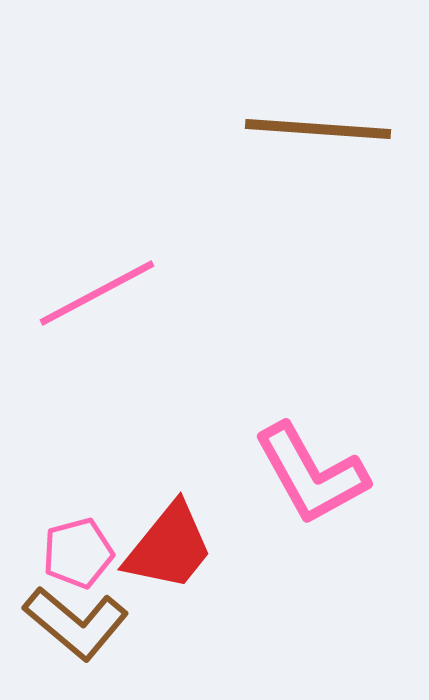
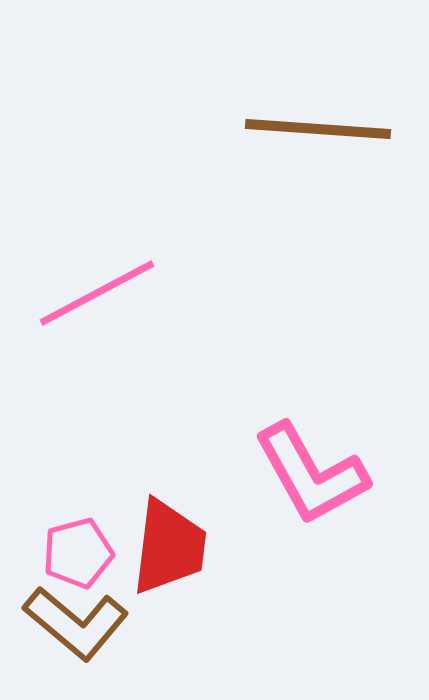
red trapezoid: rotated 32 degrees counterclockwise
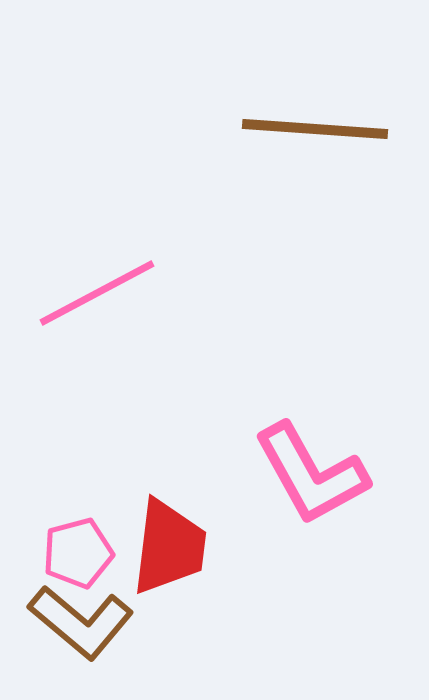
brown line: moved 3 px left
brown L-shape: moved 5 px right, 1 px up
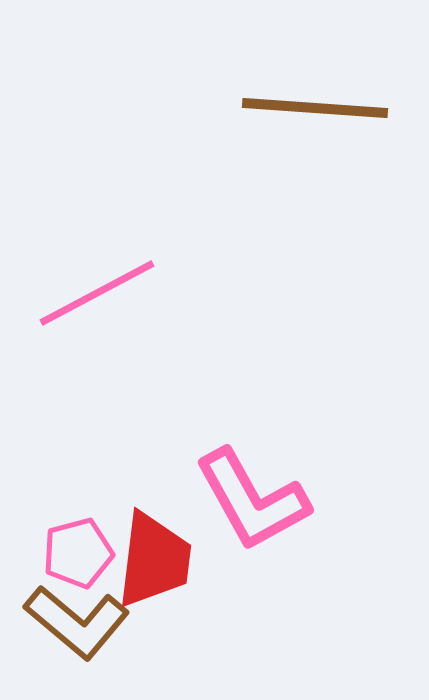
brown line: moved 21 px up
pink L-shape: moved 59 px left, 26 px down
red trapezoid: moved 15 px left, 13 px down
brown L-shape: moved 4 px left
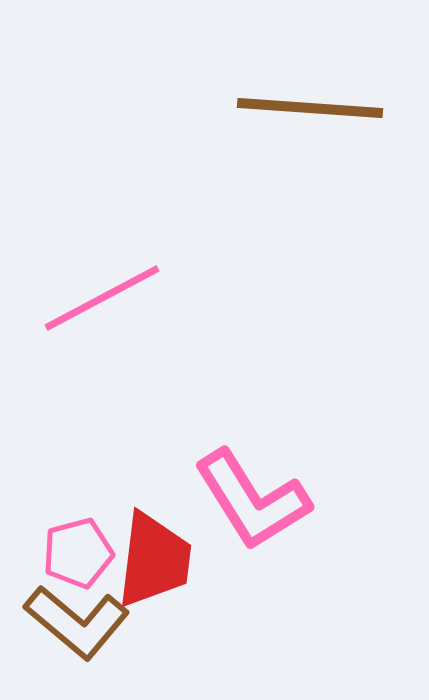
brown line: moved 5 px left
pink line: moved 5 px right, 5 px down
pink L-shape: rotated 3 degrees counterclockwise
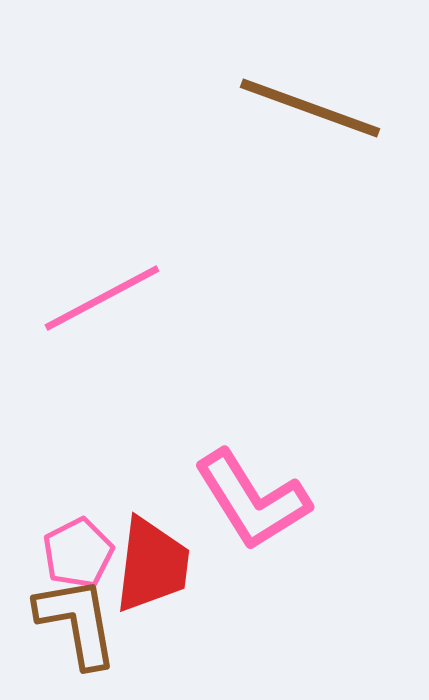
brown line: rotated 16 degrees clockwise
pink pentagon: rotated 12 degrees counterclockwise
red trapezoid: moved 2 px left, 5 px down
brown L-shape: rotated 140 degrees counterclockwise
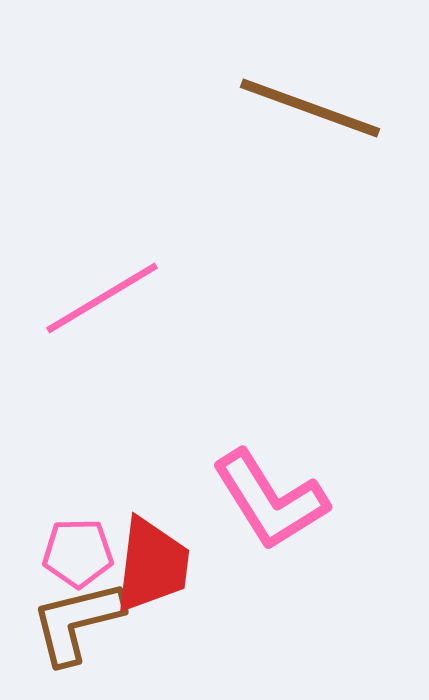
pink line: rotated 3 degrees counterclockwise
pink L-shape: moved 18 px right
pink pentagon: rotated 26 degrees clockwise
brown L-shape: rotated 94 degrees counterclockwise
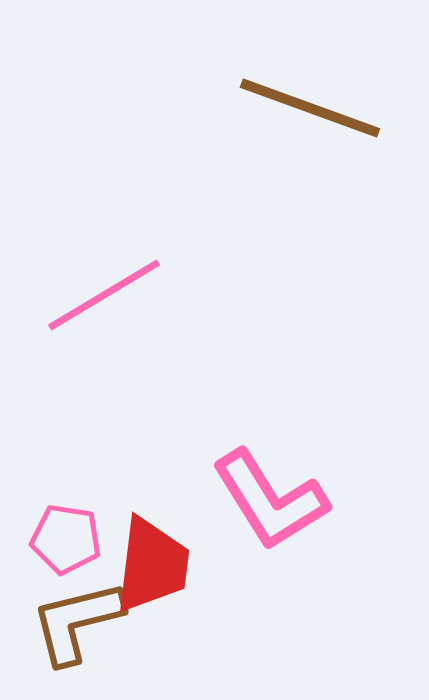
pink line: moved 2 px right, 3 px up
pink pentagon: moved 12 px left, 14 px up; rotated 10 degrees clockwise
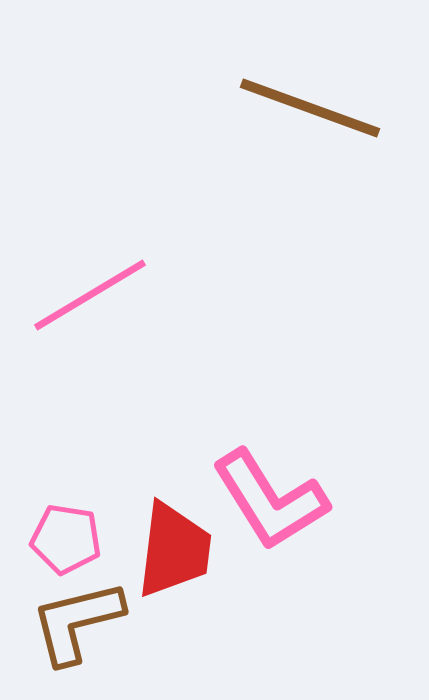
pink line: moved 14 px left
red trapezoid: moved 22 px right, 15 px up
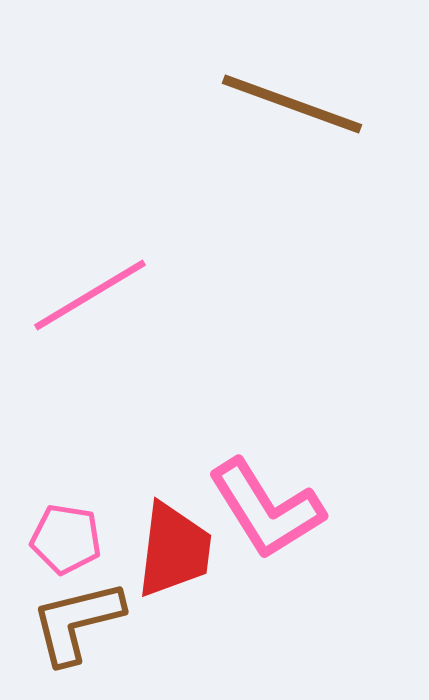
brown line: moved 18 px left, 4 px up
pink L-shape: moved 4 px left, 9 px down
